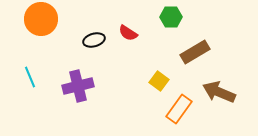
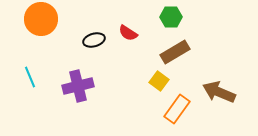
brown rectangle: moved 20 px left
orange rectangle: moved 2 px left
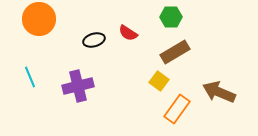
orange circle: moved 2 px left
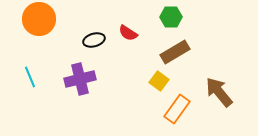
purple cross: moved 2 px right, 7 px up
brown arrow: rotated 28 degrees clockwise
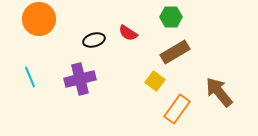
yellow square: moved 4 px left
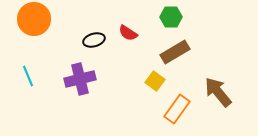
orange circle: moved 5 px left
cyan line: moved 2 px left, 1 px up
brown arrow: moved 1 px left
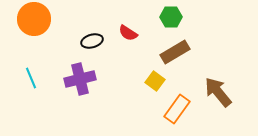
black ellipse: moved 2 px left, 1 px down
cyan line: moved 3 px right, 2 px down
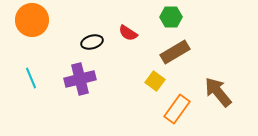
orange circle: moved 2 px left, 1 px down
black ellipse: moved 1 px down
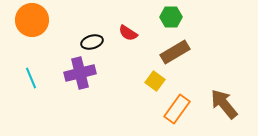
purple cross: moved 6 px up
brown arrow: moved 6 px right, 12 px down
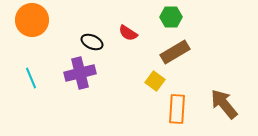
black ellipse: rotated 40 degrees clockwise
orange rectangle: rotated 32 degrees counterclockwise
